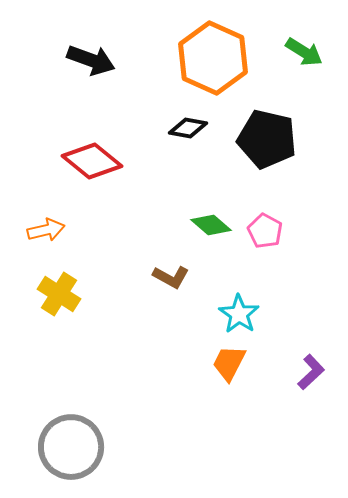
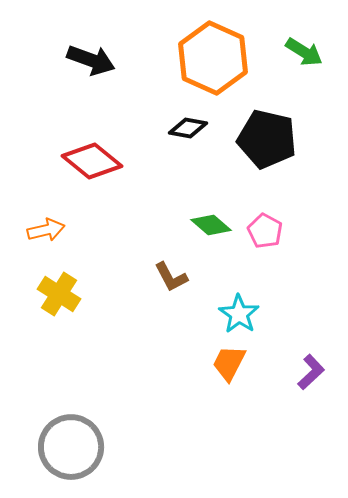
brown L-shape: rotated 33 degrees clockwise
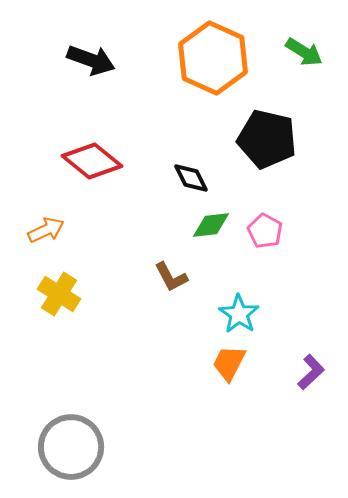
black diamond: moved 3 px right, 50 px down; rotated 54 degrees clockwise
green diamond: rotated 48 degrees counterclockwise
orange arrow: rotated 12 degrees counterclockwise
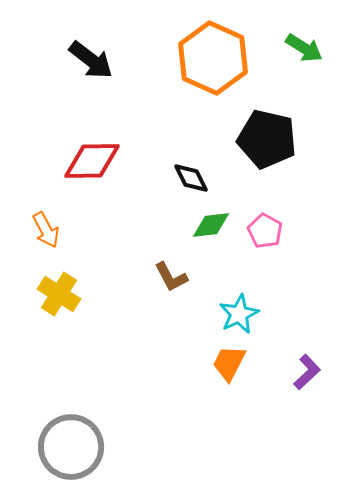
green arrow: moved 4 px up
black arrow: rotated 18 degrees clockwise
red diamond: rotated 40 degrees counterclockwise
orange arrow: rotated 87 degrees clockwise
cyan star: rotated 12 degrees clockwise
purple L-shape: moved 4 px left
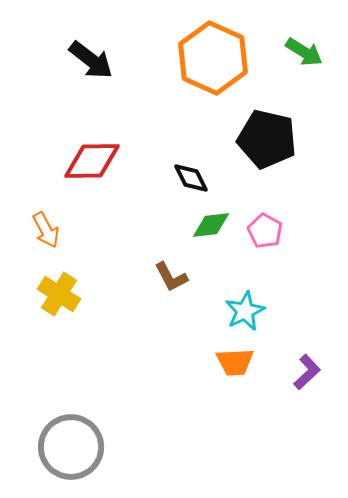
green arrow: moved 4 px down
cyan star: moved 6 px right, 3 px up
orange trapezoid: moved 6 px right, 1 px up; rotated 120 degrees counterclockwise
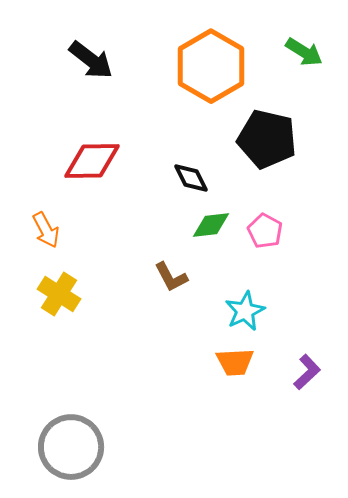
orange hexagon: moved 2 px left, 8 px down; rotated 6 degrees clockwise
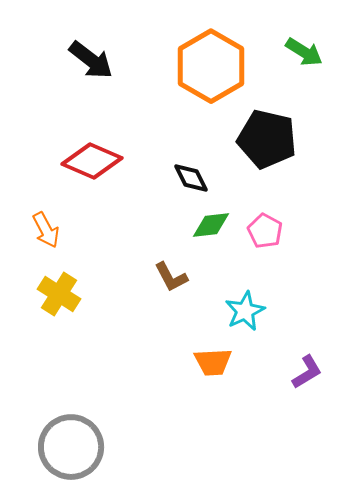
red diamond: rotated 24 degrees clockwise
orange trapezoid: moved 22 px left
purple L-shape: rotated 12 degrees clockwise
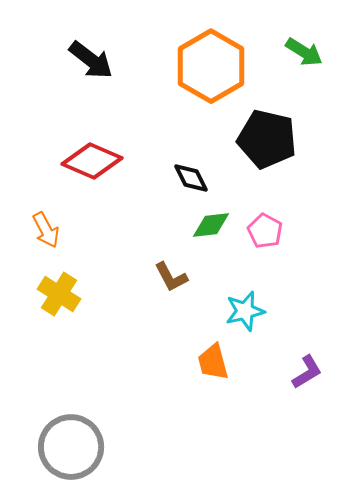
cyan star: rotated 12 degrees clockwise
orange trapezoid: rotated 78 degrees clockwise
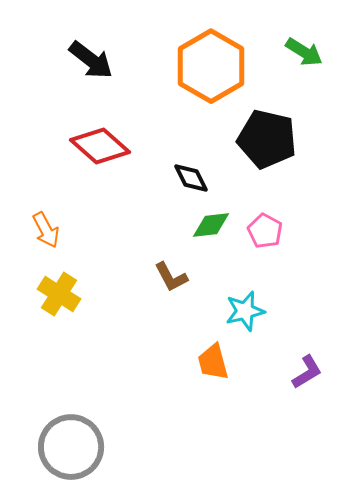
red diamond: moved 8 px right, 15 px up; rotated 18 degrees clockwise
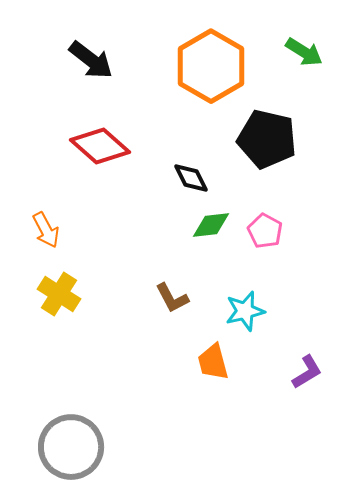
brown L-shape: moved 1 px right, 21 px down
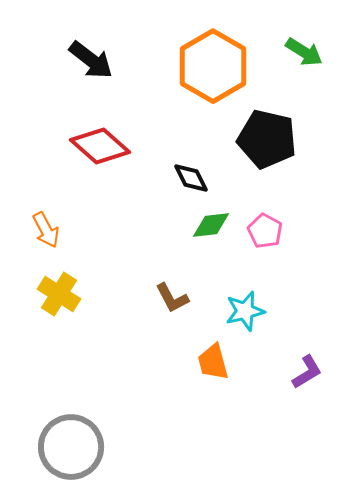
orange hexagon: moved 2 px right
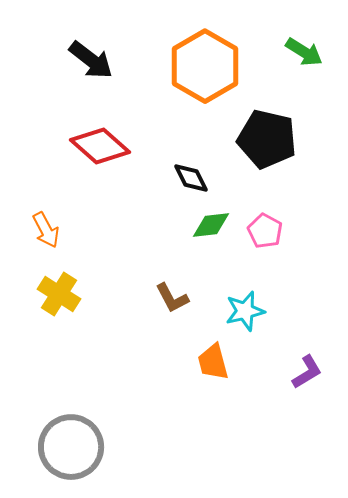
orange hexagon: moved 8 px left
